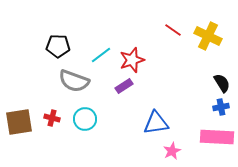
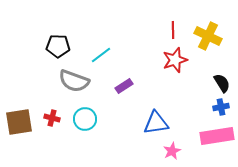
red line: rotated 54 degrees clockwise
red star: moved 43 px right
pink rectangle: moved 1 px up; rotated 12 degrees counterclockwise
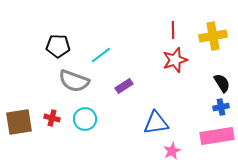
yellow cross: moved 5 px right; rotated 36 degrees counterclockwise
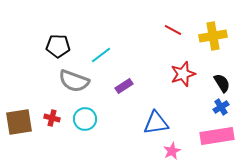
red line: rotated 60 degrees counterclockwise
red star: moved 8 px right, 14 px down
blue cross: rotated 21 degrees counterclockwise
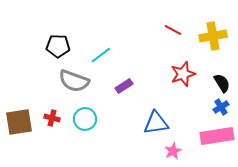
pink star: moved 1 px right
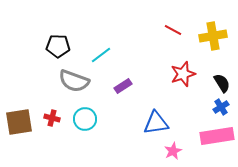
purple rectangle: moved 1 px left
